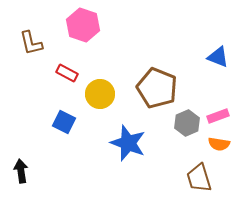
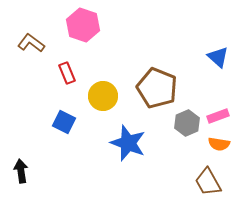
brown L-shape: rotated 140 degrees clockwise
blue triangle: rotated 20 degrees clockwise
red rectangle: rotated 40 degrees clockwise
yellow circle: moved 3 px right, 2 px down
brown trapezoid: moved 9 px right, 4 px down; rotated 12 degrees counterclockwise
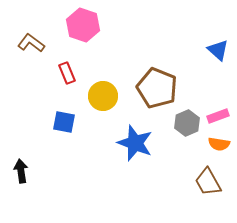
blue triangle: moved 7 px up
blue square: rotated 15 degrees counterclockwise
blue star: moved 7 px right
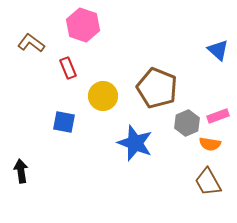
red rectangle: moved 1 px right, 5 px up
orange semicircle: moved 9 px left
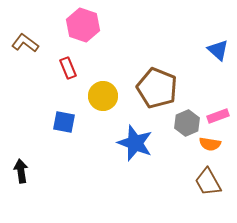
brown L-shape: moved 6 px left
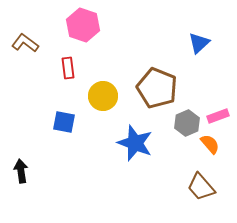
blue triangle: moved 19 px left, 7 px up; rotated 35 degrees clockwise
red rectangle: rotated 15 degrees clockwise
orange semicircle: rotated 140 degrees counterclockwise
brown trapezoid: moved 7 px left, 5 px down; rotated 12 degrees counterclockwise
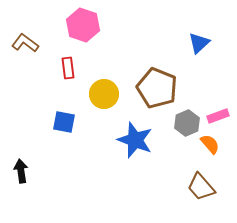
yellow circle: moved 1 px right, 2 px up
blue star: moved 3 px up
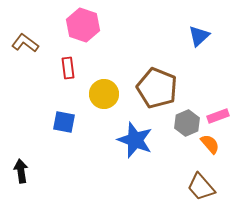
blue triangle: moved 7 px up
